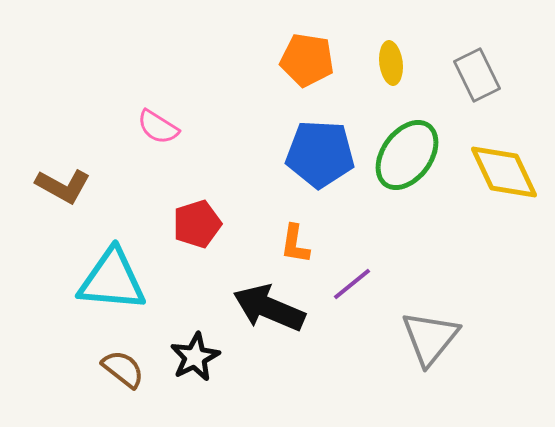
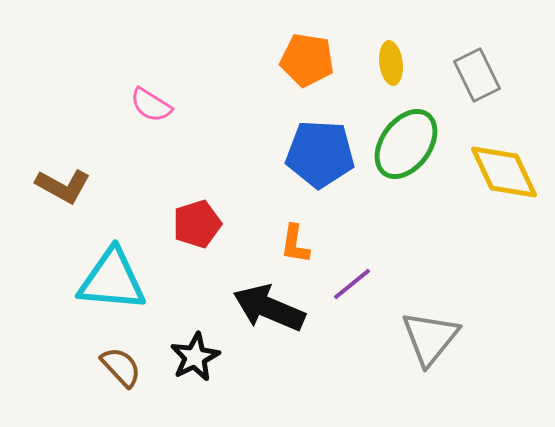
pink semicircle: moved 7 px left, 22 px up
green ellipse: moved 1 px left, 11 px up
brown semicircle: moved 2 px left, 2 px up; rotated 9 degrees clockwise
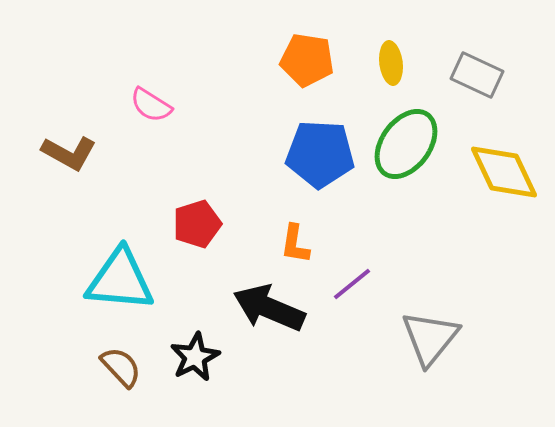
gray rectangle: rotated 39 degrees counterclockwise
brown L-shape: moved 6 px right, 33 px up
cyan triangle: moved 8 px right
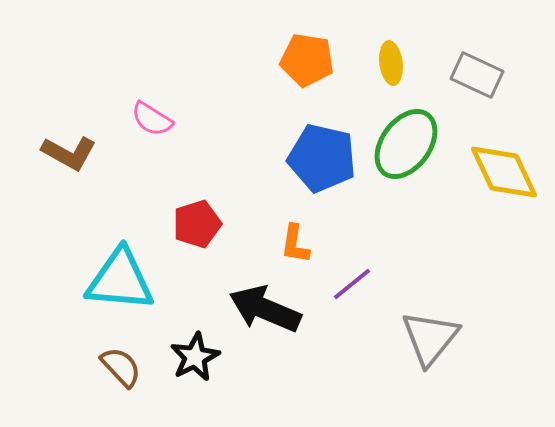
pink semicircle: moved 1 px right, 14 px down
blue pentagon: moved 2 px right, 4 px down; rotated 10 degrees clockwise
black arrow: moved 4 px left, 1 px down
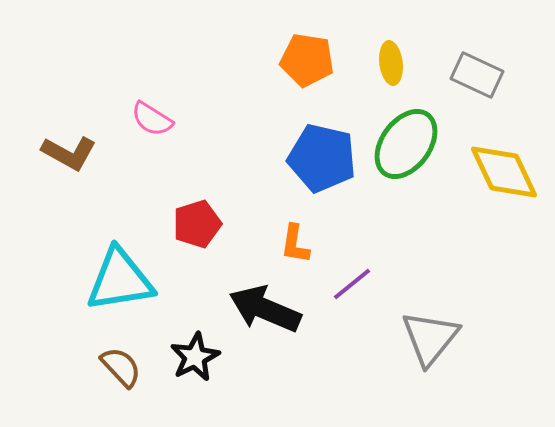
cyan triangle: rotated 14 degrees counterclockwise
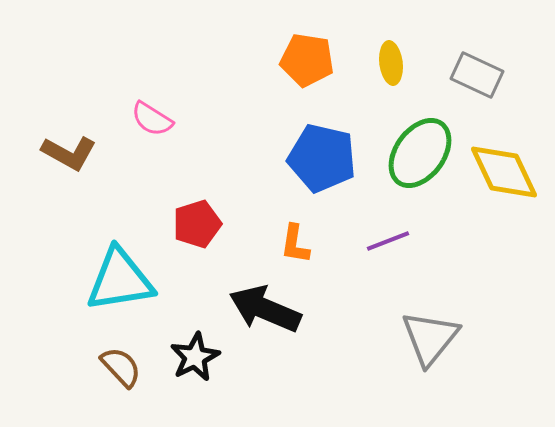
green ellipse: moved 14 px right, 9 px down
purple line: moved 36 px right, 43 px up; rotated 18 degrees clockwise
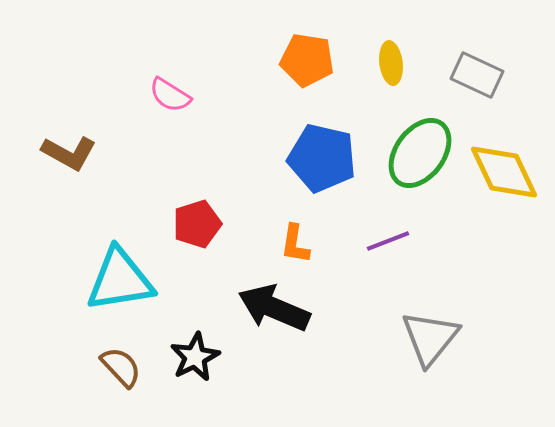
pink semicircle: moved 18 px right, 24 px up
black arrow: moved 9 px right, 1 px up
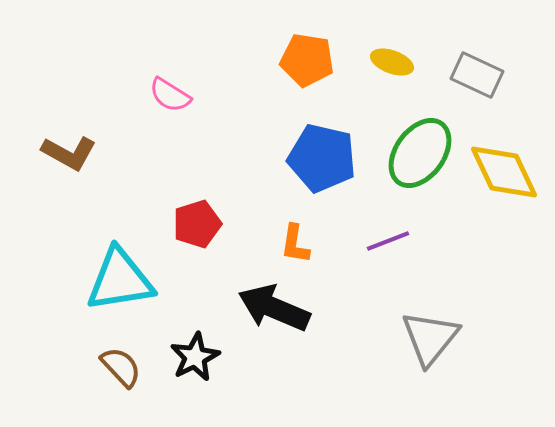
yellow ellipse: moved 1 px right, 1 px up; rotated 63 degrees counterclockwise
